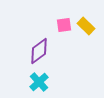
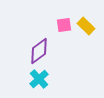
cyan cross: moved 3 px up
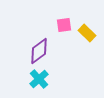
yellow rectangle: moved 1 px right, 7 px down
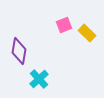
pink square: rotated 14 degrees counterclockwise
purple diamond: moved 20 px left; rotated 44 degrees counterclockwise
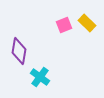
yellow rectangle: moved 10 px up
cyan cross: moved 1 px right, 2 px up; rotated 12 degrees counterclockwise
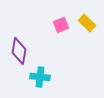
pink square: moved 3 px left
cyan cross: rotated 30 degrees counterclockwise
